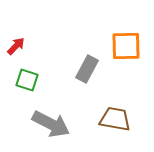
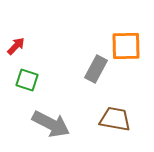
gray rectangle: moved 9 px right
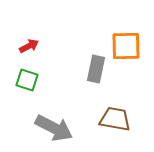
red arrow: moved 13 px right; rotated 18 degrees clockwise
gray rectangle: rotated 16 degrees counterclockwise
gray arrow: moved 3 px right, 4 px down
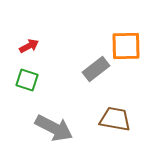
gray rectangle: rotated 40 degrees clockwise
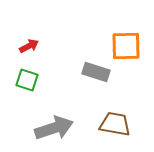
gray rectangle: moved 3 px down; rotated 56 degrees clockwise
brown trapezoid: moved 5 px down
gray arrow: rotated 45 degrees counterclockwise
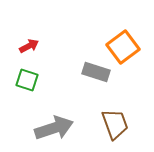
orange square: moved 3 px left, 1 px down; rotated 36 degrees counterclockwise
brown trapezoid: rotated 60 degrees clockwise
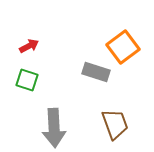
gray arrow: rotated 105 degrees clockwise
